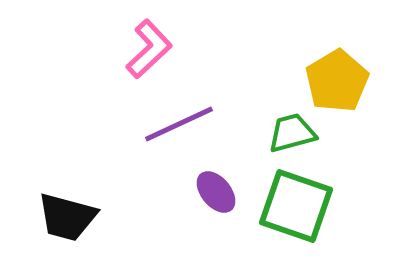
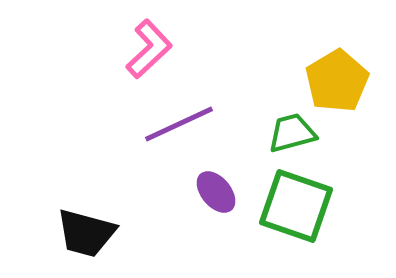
black trapezoid: moved 19 px right, 16 px down
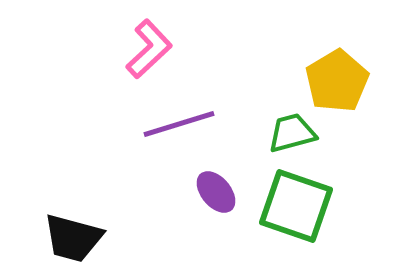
purple line: rotated 8 degrees clockwise
black trapezoid: moved 13 px left, 5 px down
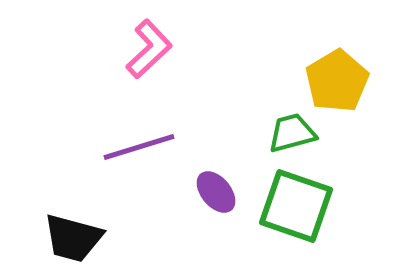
purple line: moved 40 px left, 23 px down
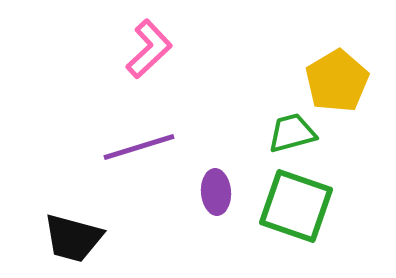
purple ellipse: rotated 36 degrees clockwise
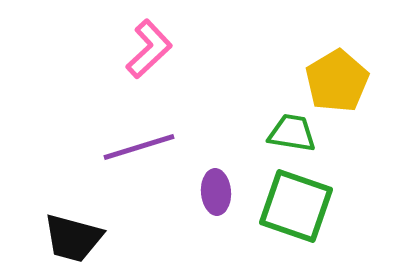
green trapezoid: rotated 24 degrees clockwise
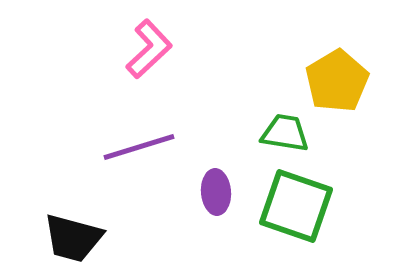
green trapezoid: moved 7 px left
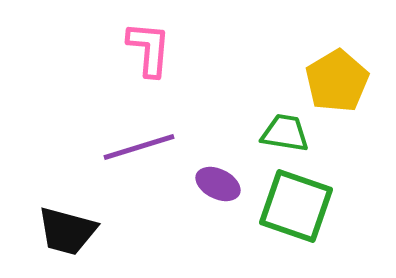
pink L-shape: rotated 42 degrees counterclockwise
purple ellipse: moved 2 px right, 8 px up; rotated 60 degrees counterclockwise
black trapezoid: moved 6 px left, 7 px up
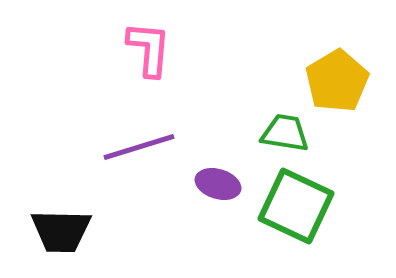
purple ellipse: rotated 9 degrees counterclockwise
green square: rotated 6 degrees clockwise
black trapezoid: moved 6 px left; rotated 14 degrees counterclockwise
